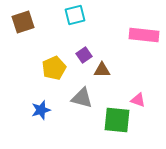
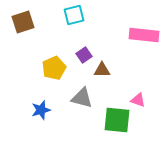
cyan square: moved 1 px left
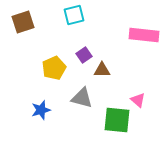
pink triangle: rotated 21 degrees clockwise
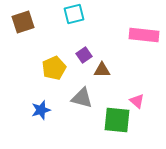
cyan square: moved 1 px up
pink triangle: moved 1 px left, 1 px down
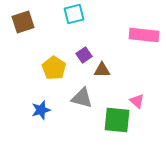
yellow pentagon: rotated 15 degrees counterclockwise
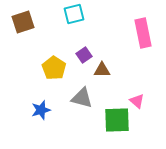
pink rectangle: moved 1 px left, 2 px up; rotated 72 degrees clockwise
green square: rotated 8 degrees counterclockwise
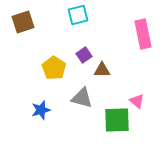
cyan square: moved 4 px right, 1 px down
pink rectangle: moved 1 px down
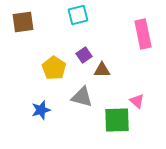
brown square: rotated 10 degrees clockwise
gray triangle: moved 1 px up
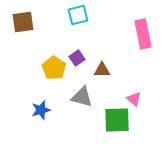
purple square: moved 7 px left, 3 px down
pink triangle: moved 3 px left, 2 px up
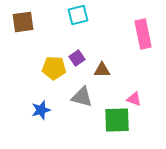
yellow pentagon: rotated 30 degrees counterclockwise
pink triangle: rotated 21 degrees counterclockwise
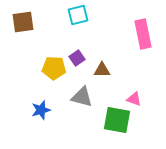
green square: rotated 12 degrees clockwise
